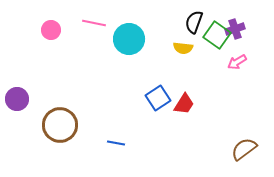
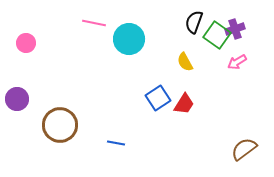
pink circle: moved 25 px left, 13 px down
yellow semicircle: moved 2 px right, 14 px down; rotated 54 degrees clockwise
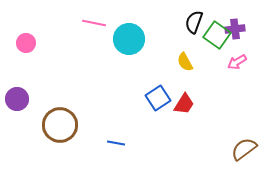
purple cross: rotated 12 degrees clockwise
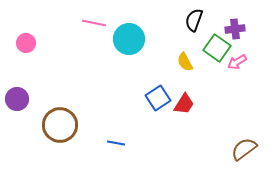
black semicircle: moved 2 px up
green square: moved 13 px down
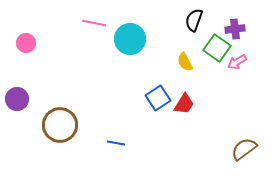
cyan circle: moved 1 px right
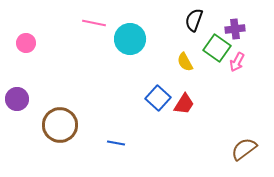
pink arrow: rotated 30 degrees counterclockwise
blue square: rotated 15 degrees counterclockwise
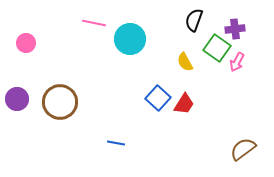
brown circle: moved 23 px up
brown semicircle: moved 1 px left
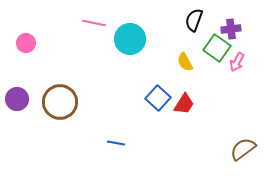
purple cross: moved 4 px left
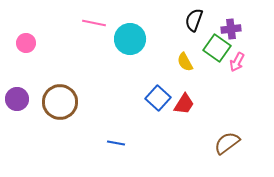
brown semicircle: moved 16 px left, 6 px up
